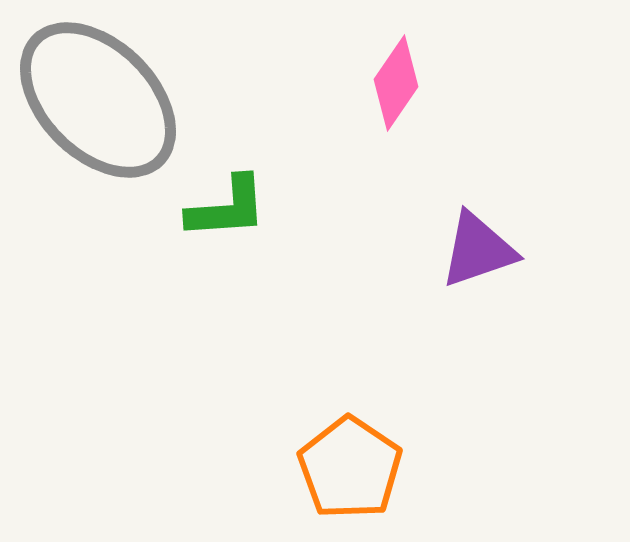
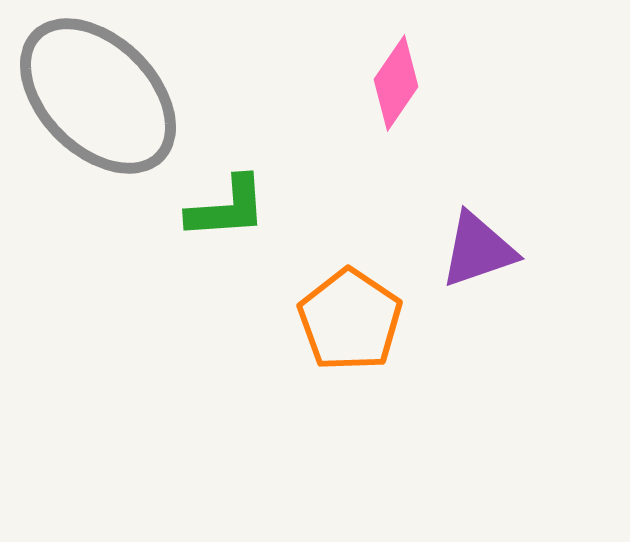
gray ellipse: moved 4 px up
orange pentagon: moved 148 px up
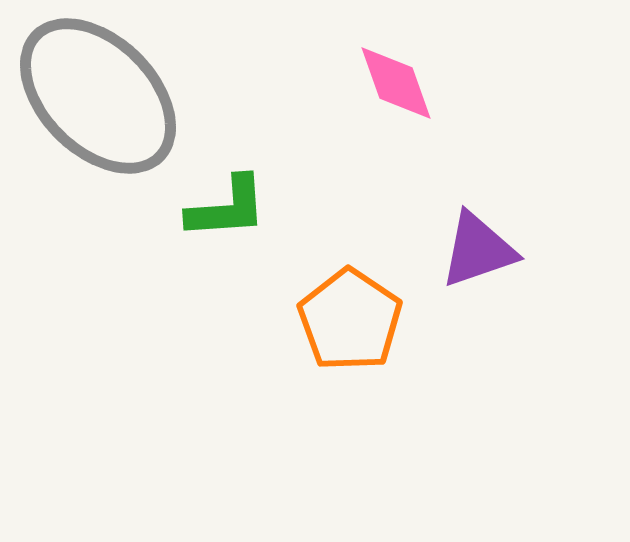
pink diamond: rotated 54 degrees counterclockwise
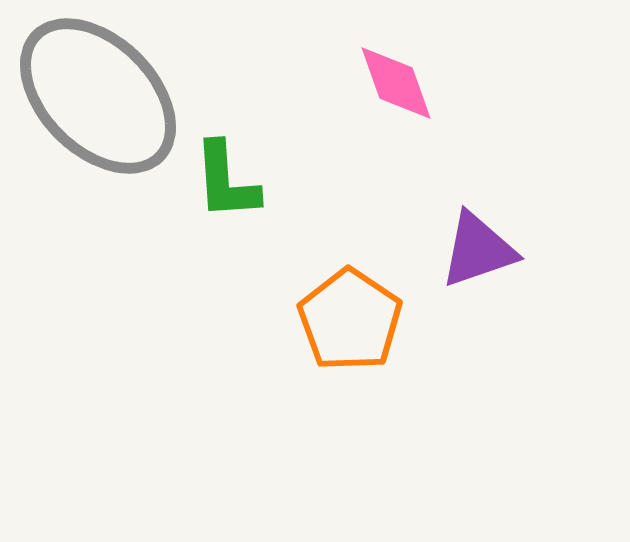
green L-shape: moved 1 px left, 27 px up; rotated 90 degrees clockwise
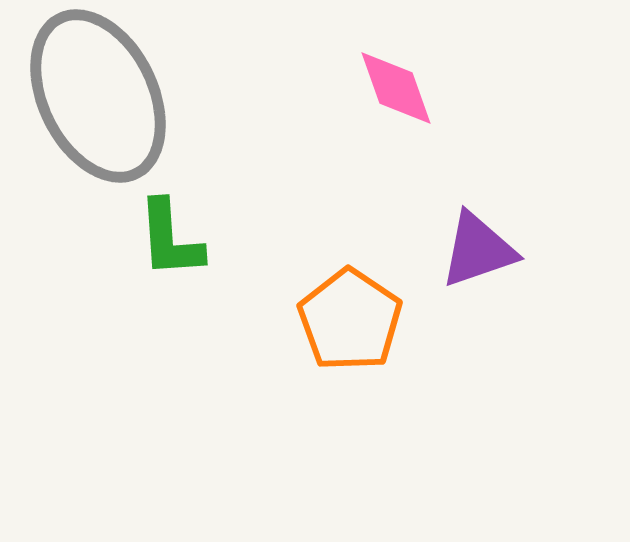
pink diamond: moved 5 px down
gray ellipse: rotated 19 degrees clockwise
green L-shape: moved 56 px left, 58 px down
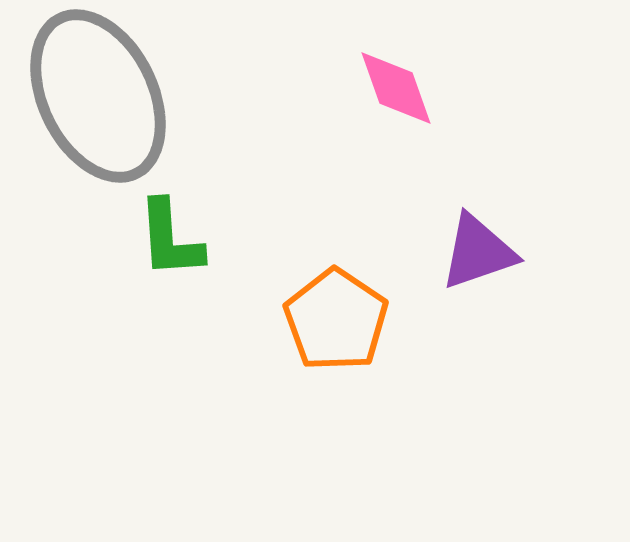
purple triangle: moved 2 px down
orange pentagon: moved 14 px left
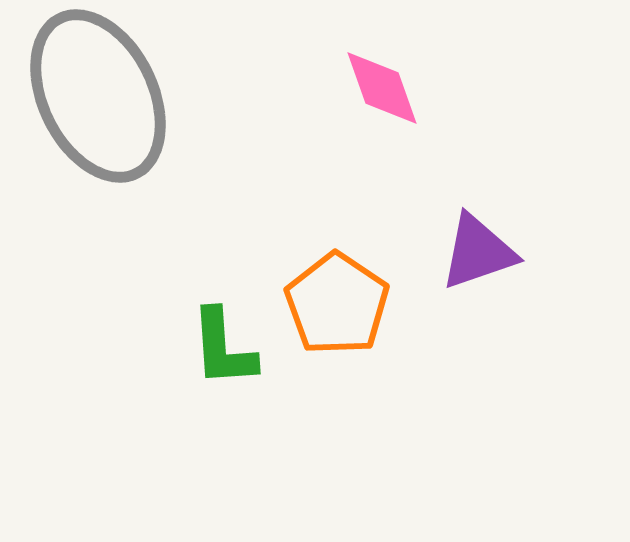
pink diamond: moved 14 px left
green L-shape: moved 53 px right, 109 px down
orange pentagon: moved 1 px right, 16 px up
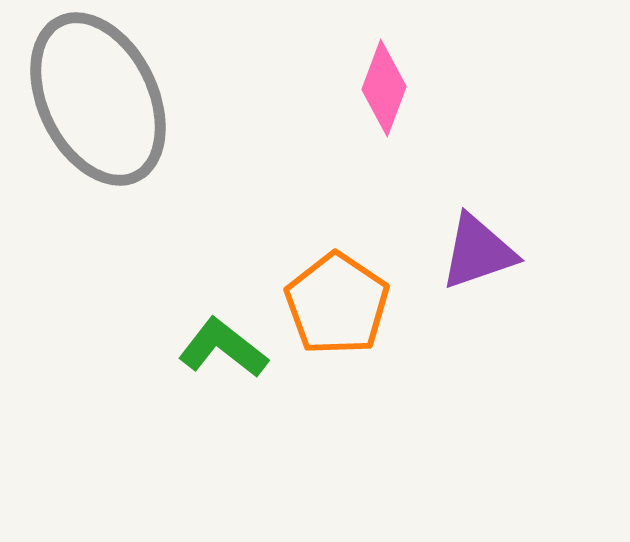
pink diamond: moved 2 px right; rotated 40 degrees clockwise
gray ellipse: moved 3 px down
green L-shape: rotated 132 degrees clockwise
